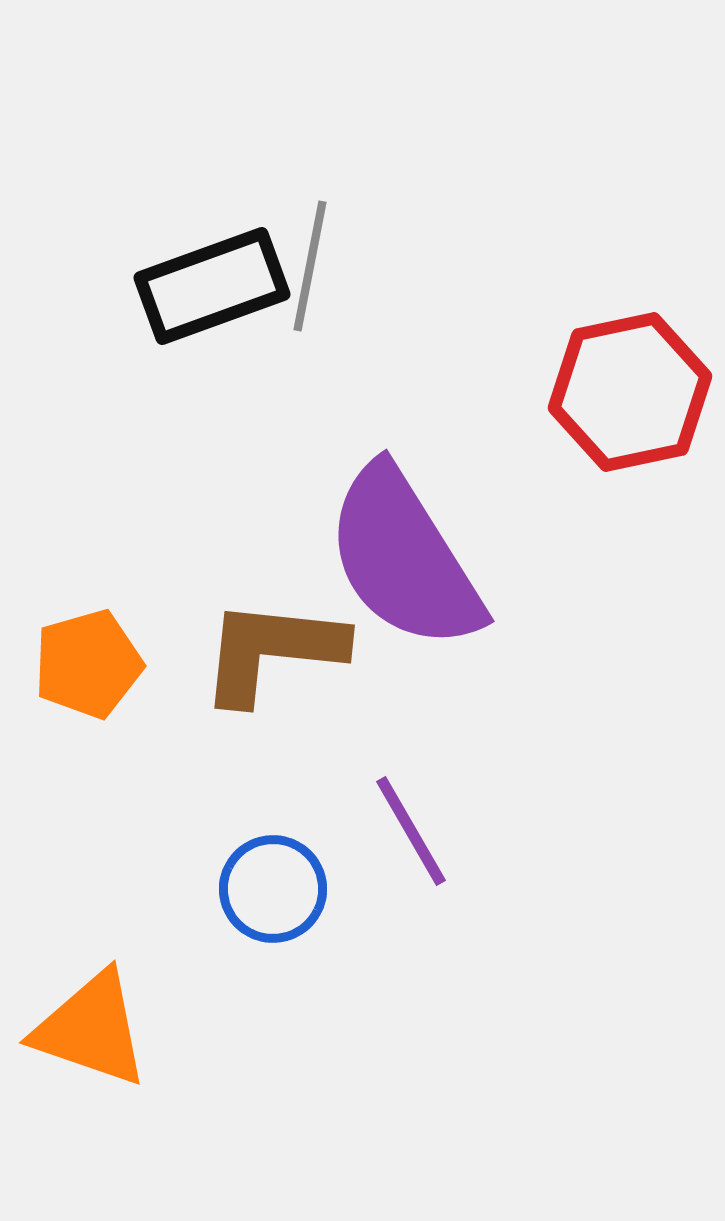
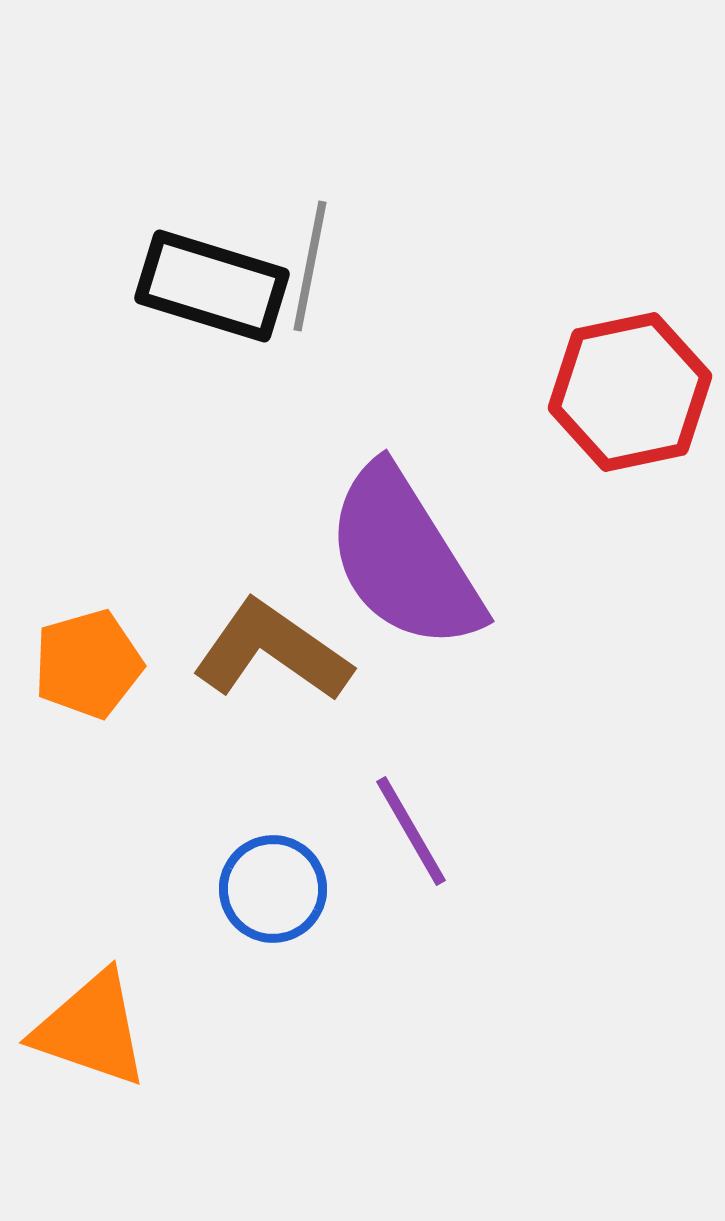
black rectangle: rotated 37 degrees clockwise
brown L-shape: rotated 29 degrees clockwise
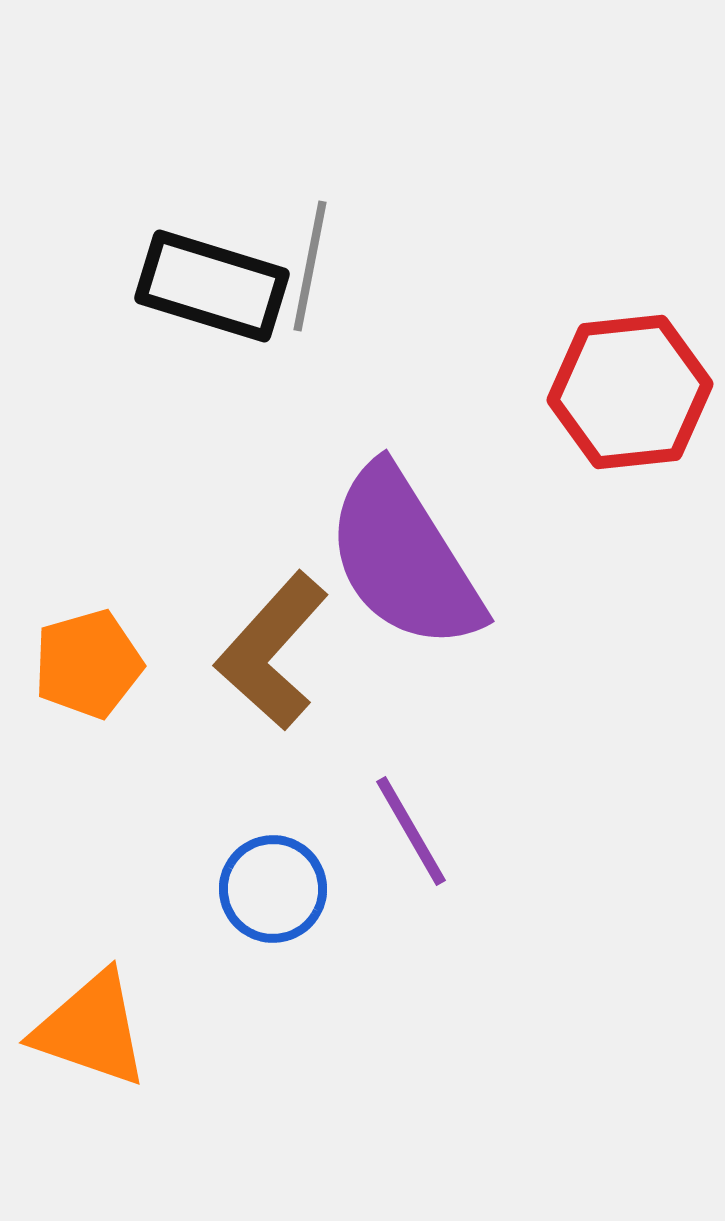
red hexagon: rotated 6 degrees clockwise
brown L-shape: rotated 83 degrees counterclockwise
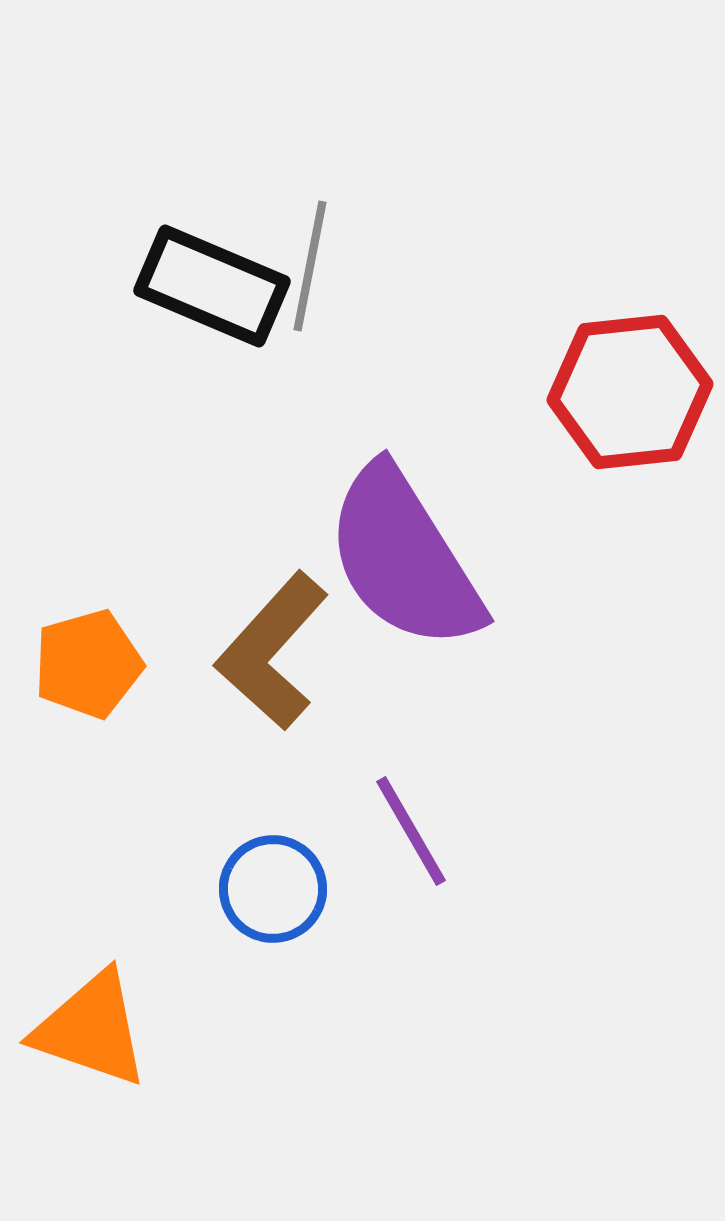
black rectangle: rotated 6 degrees clockwise
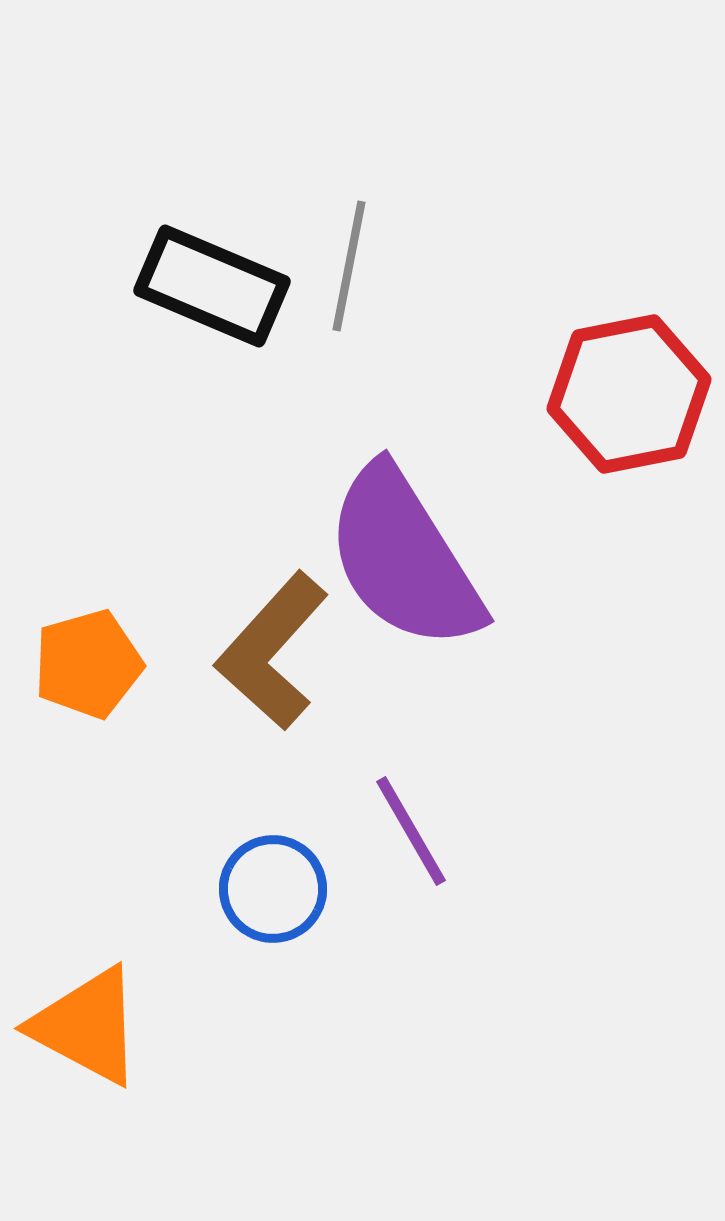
gray line: moved 39 px right
red hexagon: moved 1 px left, 2 px down; rotated 5 degrees counterclockwise
orange triangle: moved 4 px left, 3 px up; rotated 9 degrees clockwise
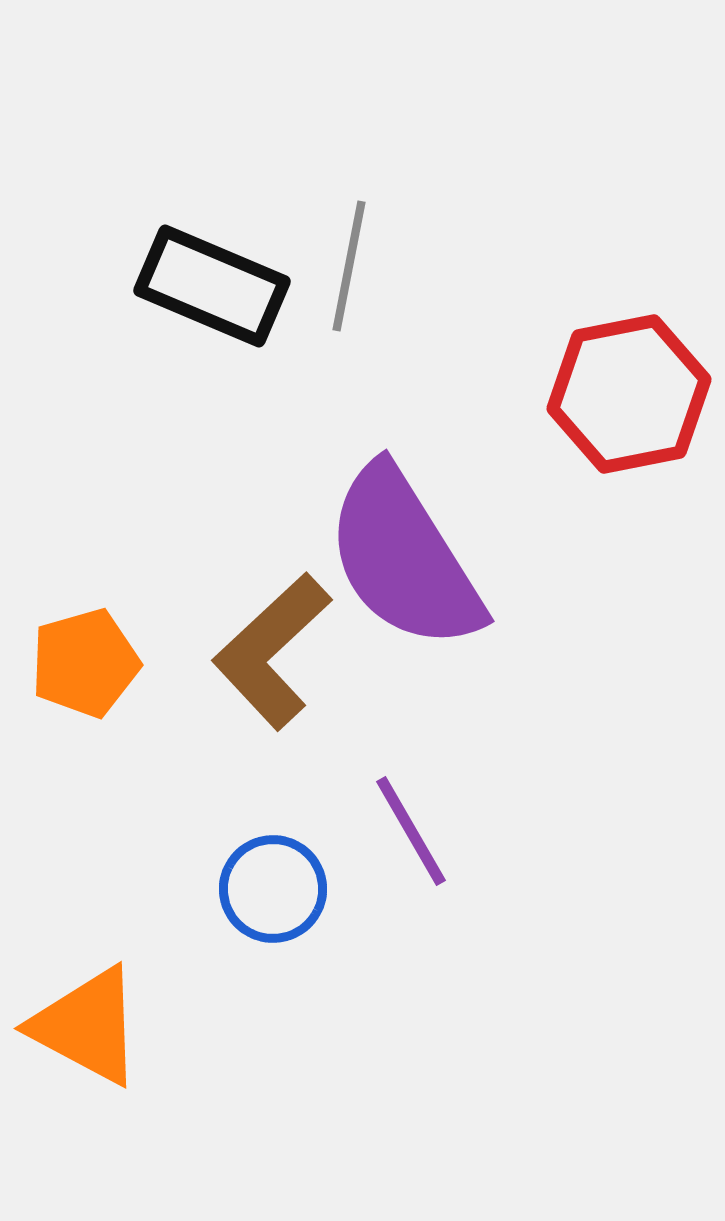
brown L-shape: rotated 5 degrees clockwise
orange pentagon: moved 3 px left, 1 px up
